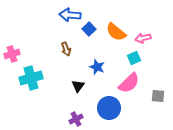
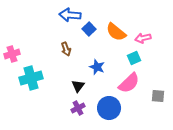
purple cross: moved 2 px right, 11 px up
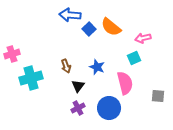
orange semicircle: moved 5 px left, 5 px up
brown arrow: moved 17 px down
pink semicircle: moved 4 px left; rotated 60 degrees counterclockwise
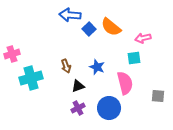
cyan square: rotated 16 degrees clockwise
black triangle: rotated 32 degrees clockwise
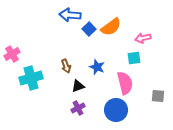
orange semicircle: rotated 75 degrees counterclockwise
pink cross: rotated 14 degrees counterclockwise
blue circle: moved 7 px right, 2 px down
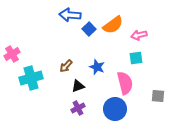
orange semicircle: moved 2 px right, 2 px up
pink arrow: moved 4 px left, 3 px up
cyan square: moved 2 px right
brown arrow: rotated 64 degrees clockwise
blue circle: moved 1 px left, 1 px up
